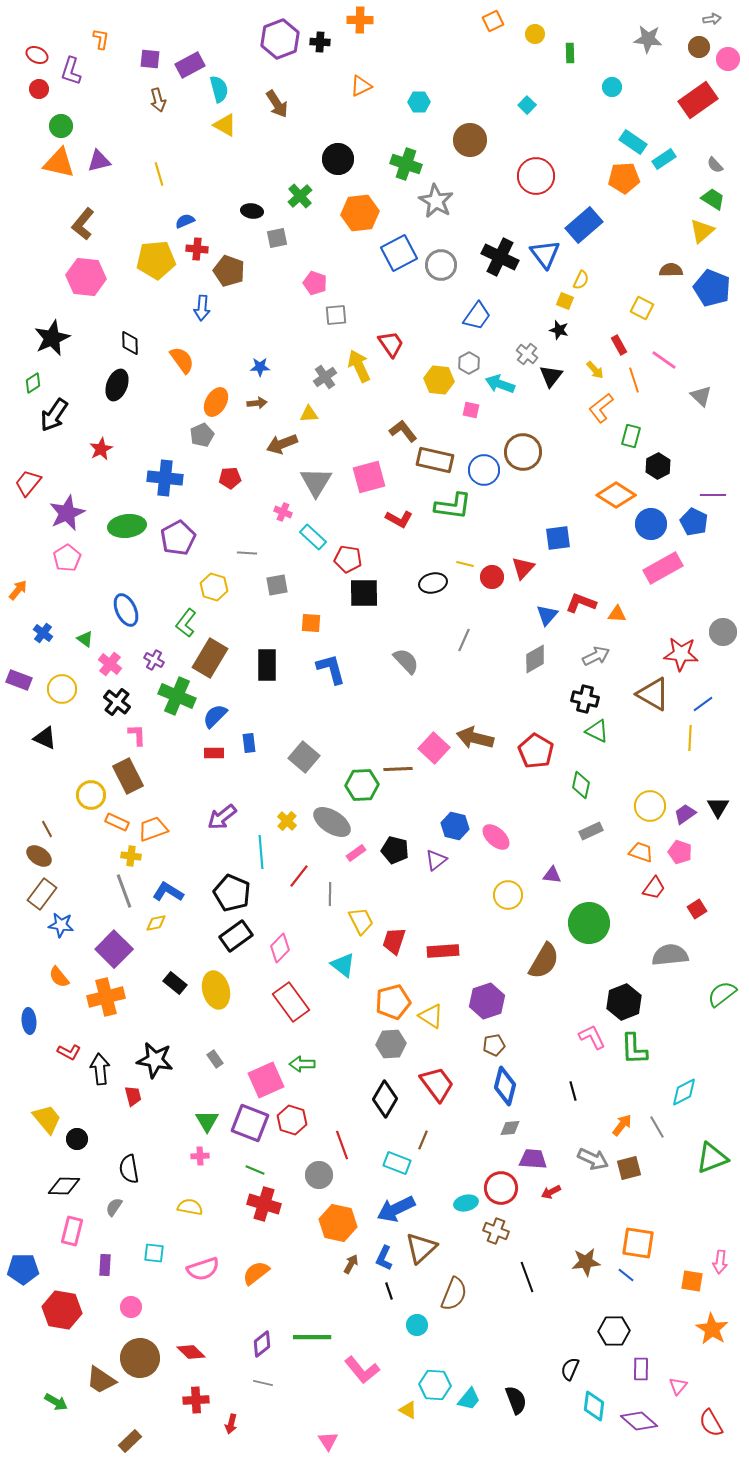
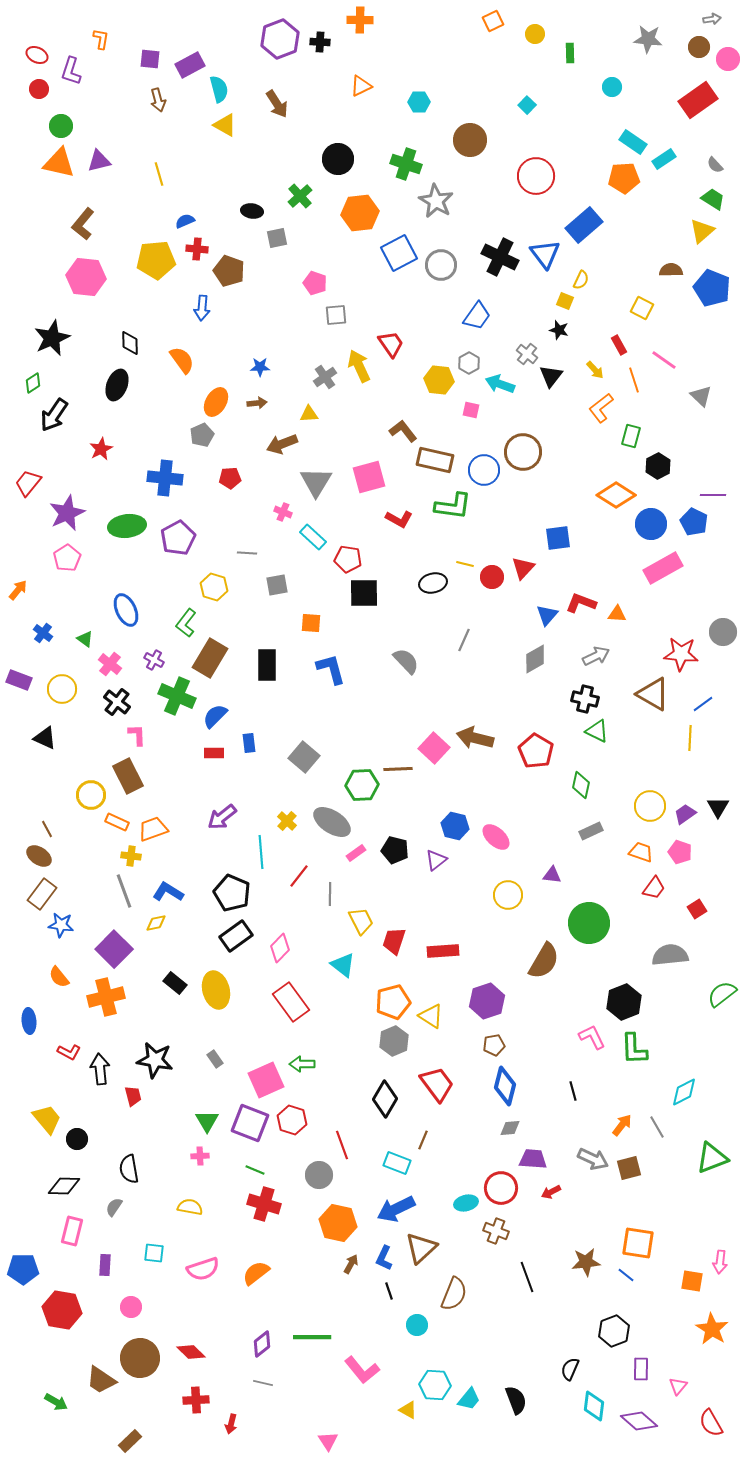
gray hexagon at (391, 1044): moved 3 px right, 3 px up; rotated 20 degrees counterclockwise
black hexagon at (614, 1331): rotated 20 degrees counterclockwise
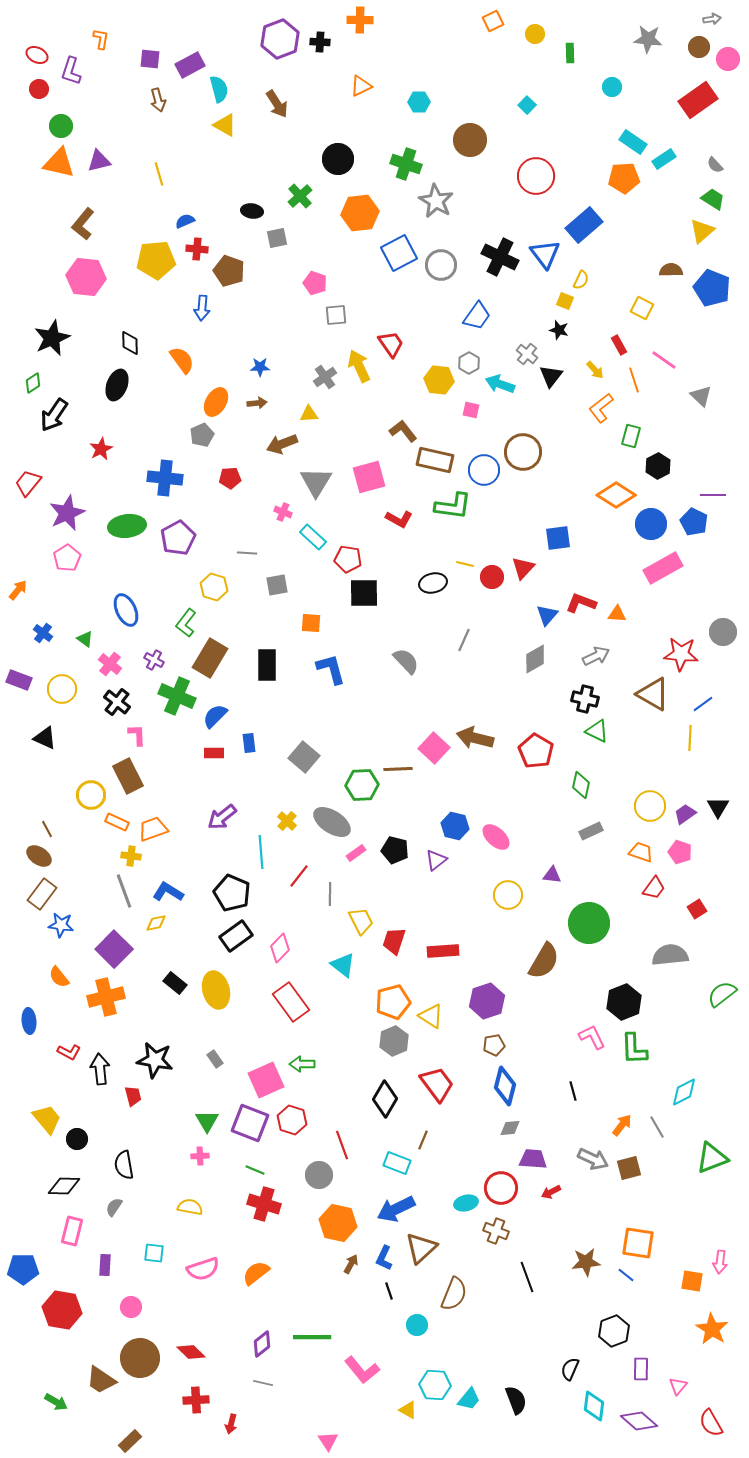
black semicircle at (129, 1169): moved 5 px left, 4 px up
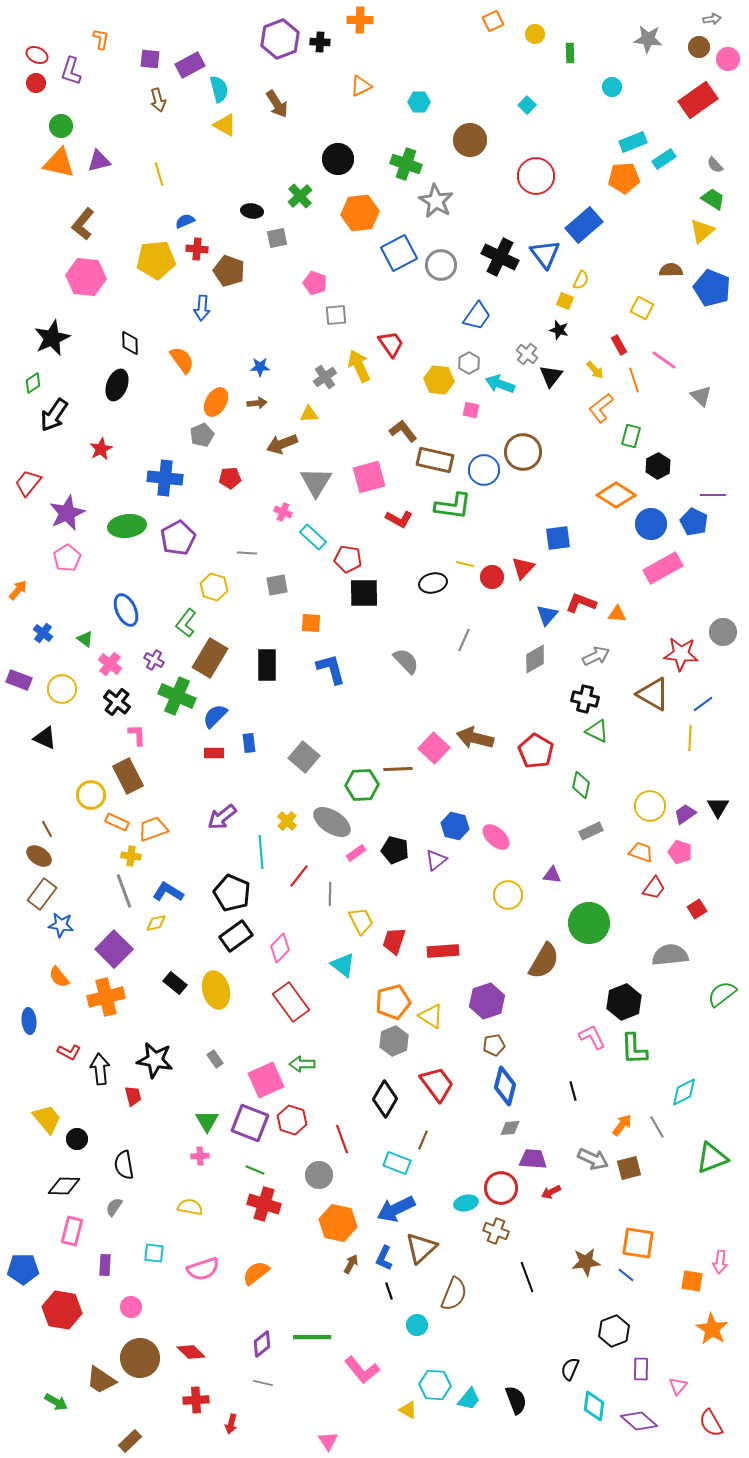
red circle at (39, 89): moved 3 px left, 6 px up
cyan rectangle at (633, 142): rotated 56 degrees counterclockwise
red line at (342, 1145): moved 6 px up
